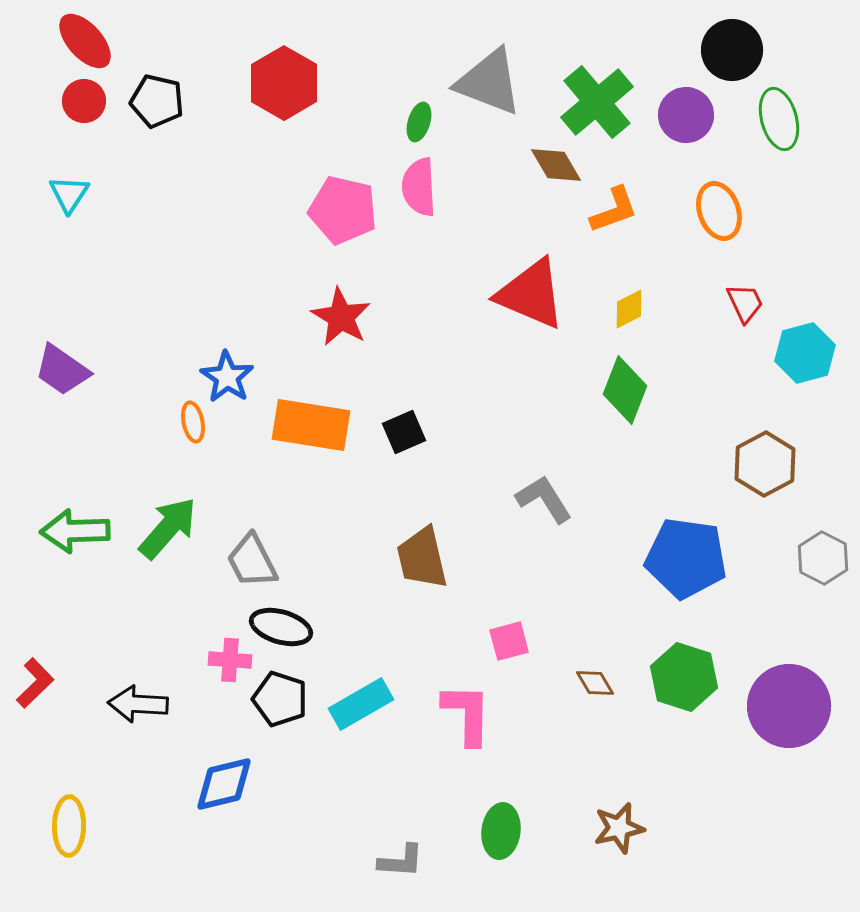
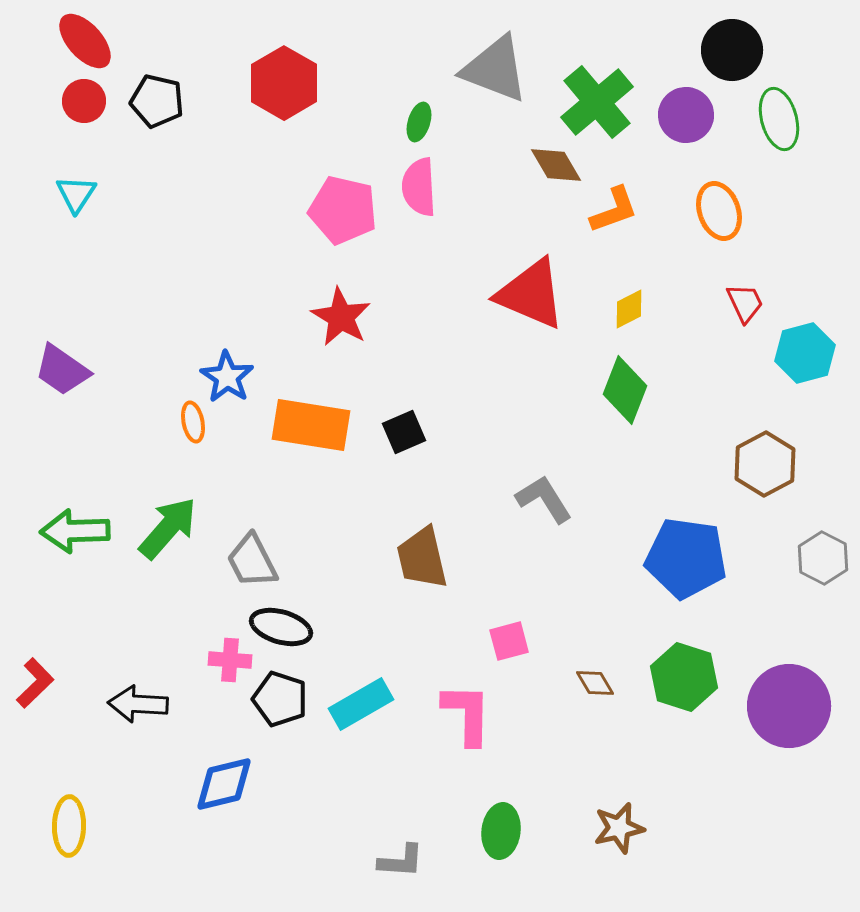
gray triangle at (489, 82): moved 6 px right, 13 px up
cyan triangle at (69, 194): moved 7 px right
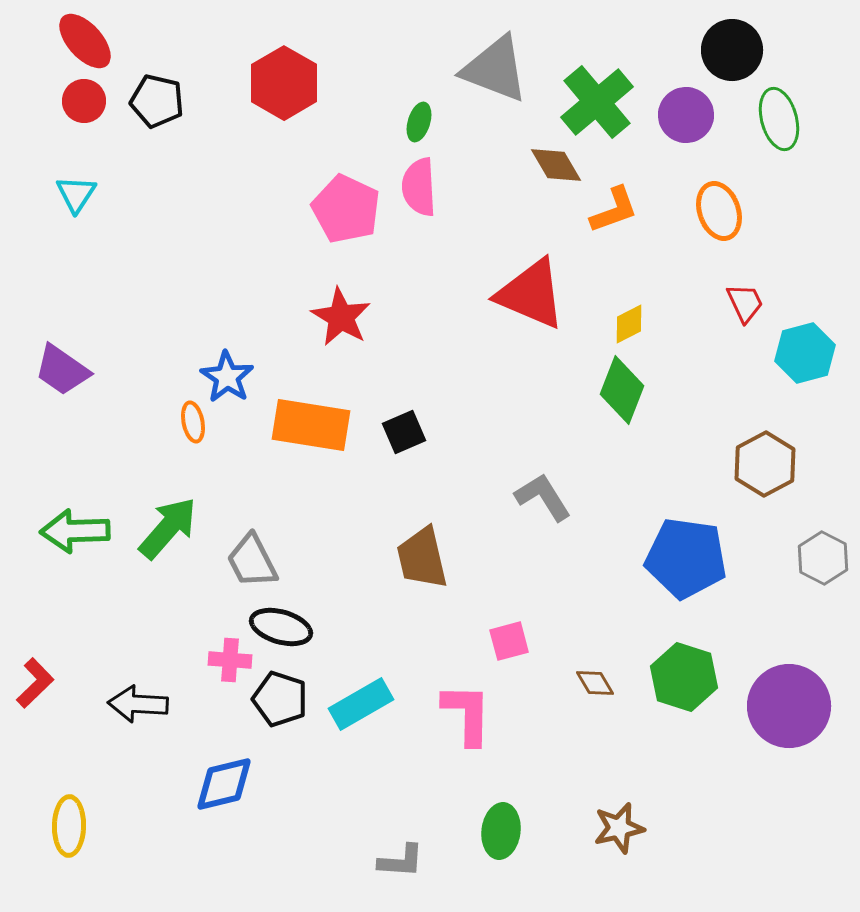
pink pentagon at (343, 210): moved 3 px right, 1 px up; rotated 12 degrees clockwise
yellow diamond at (629, 309): moved 15 px down
green diamond at (625, 390): moved 3 px left
gray L-shape at (544, 499): moved 1 px left, 2 px up
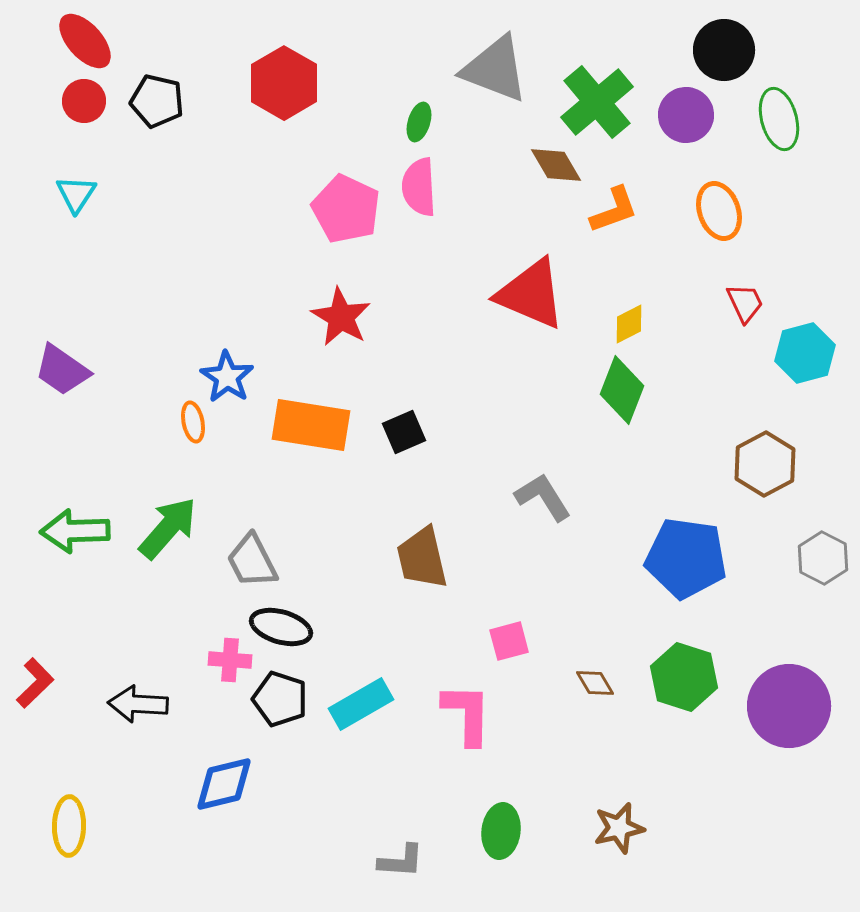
black circle at (732, 50): moved 8 px left
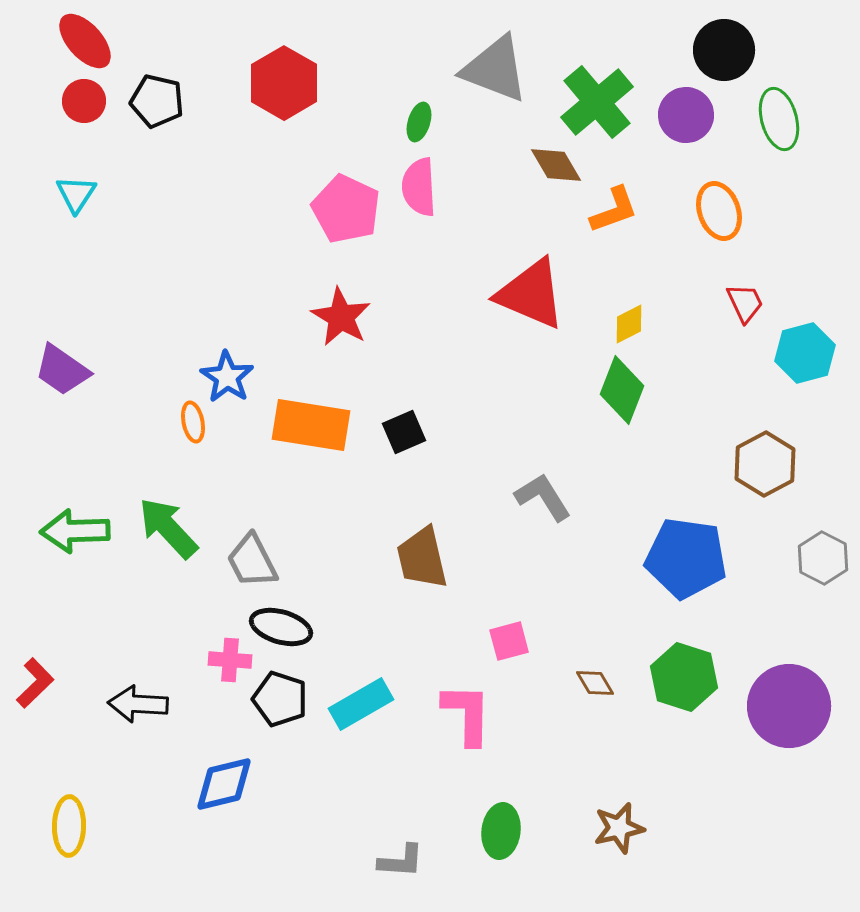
green arrow at (168, 528): rotated 84 degrees counterclockwise
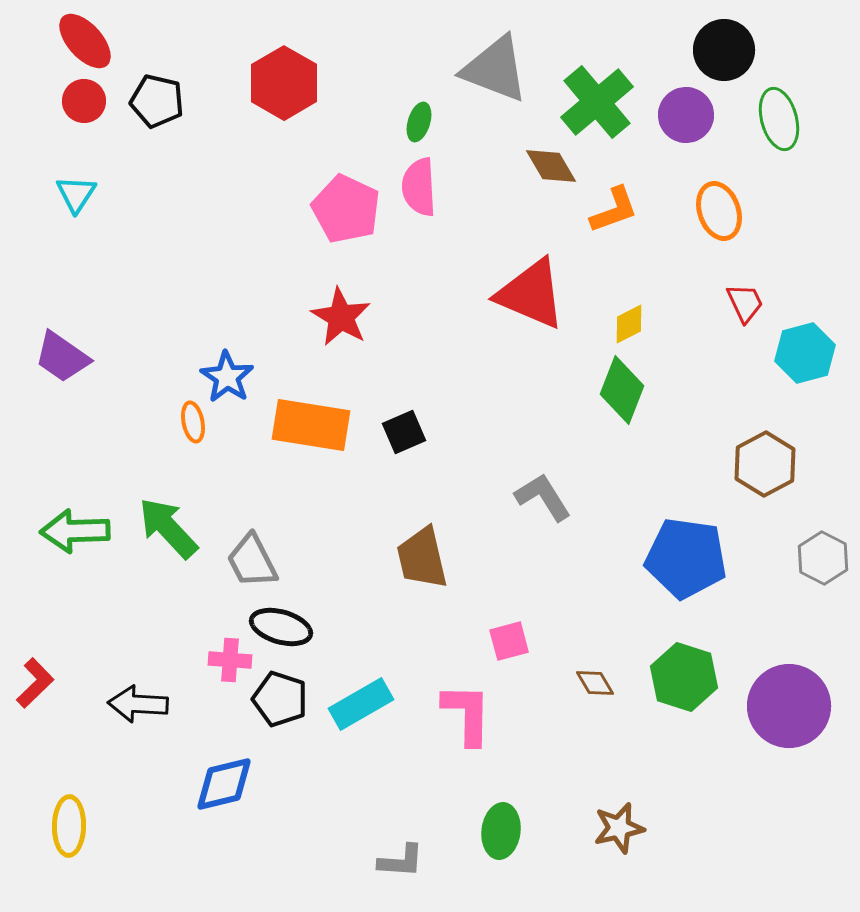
brown diamond at (556, 165): moved 5 px left, 1 px down
purple trapezoid at (62, 370): moved 13 px up
